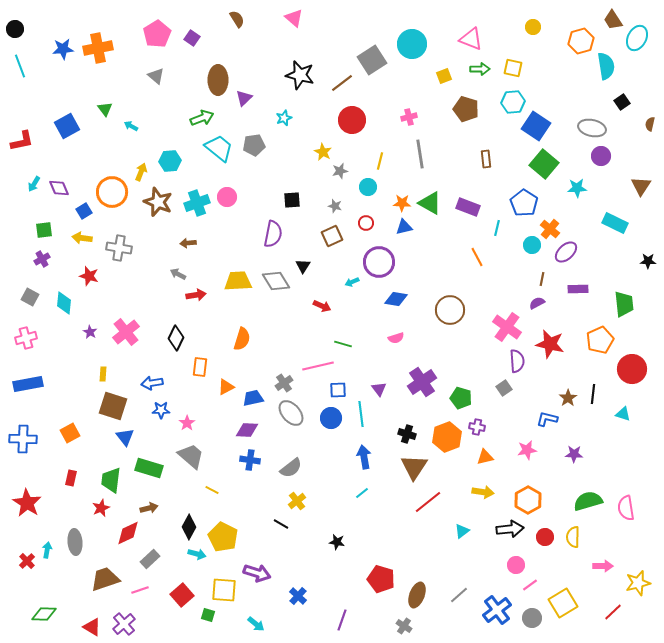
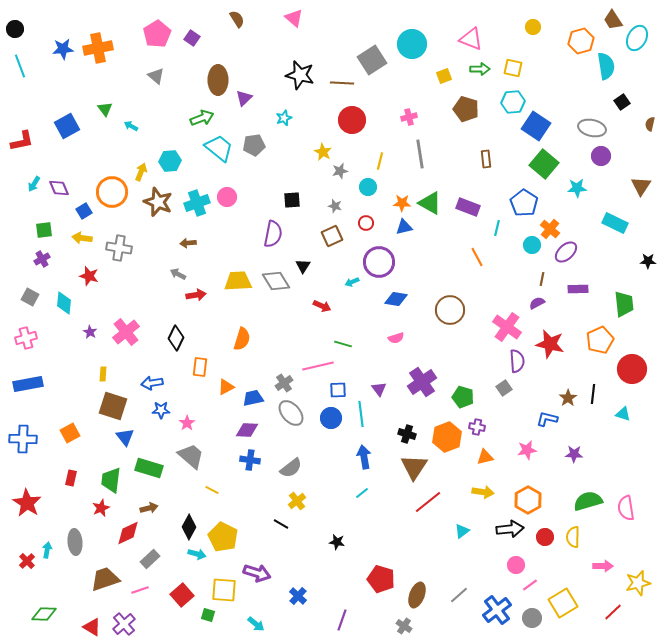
brown line at (342, 83): rotated 40 degrees clockwise
green pentagon at (461, 398): moved 2 px right, 1 px up
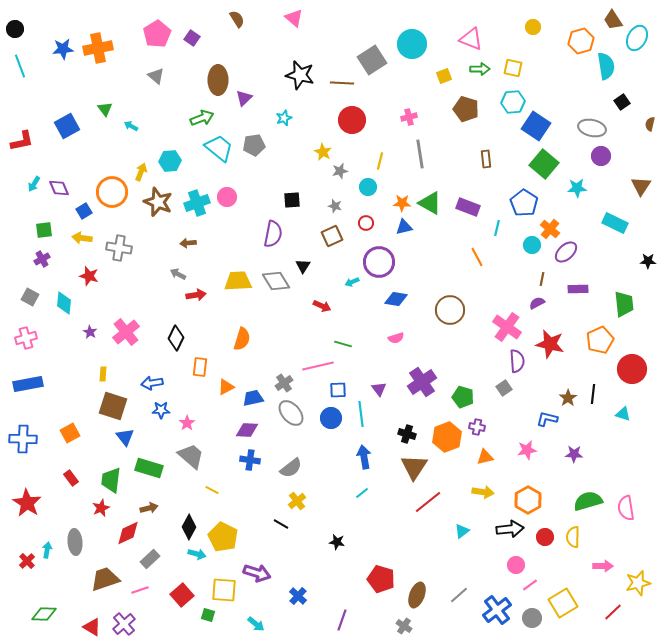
red rectangle at (71, 478): rotated 49 degrees counterclockwise
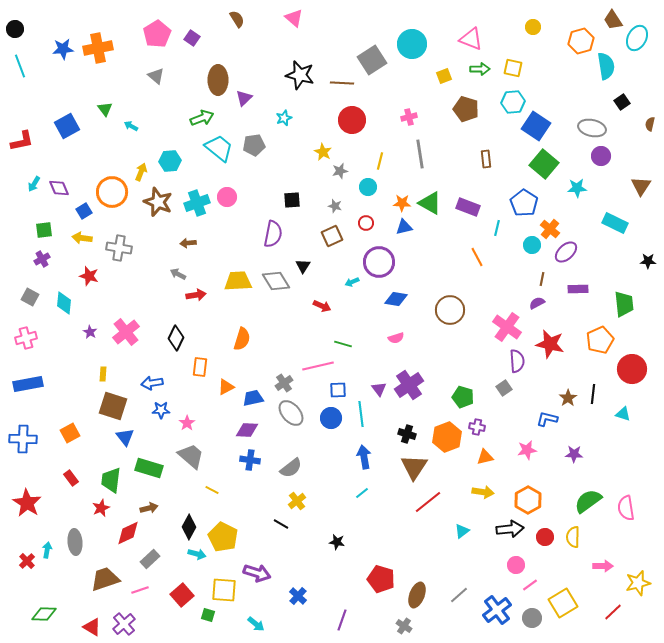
purple cross at (422, 382): moved 13 px left, 3 px down
green semicircle at (588, 501): rotated 20 degrees counterclockwise
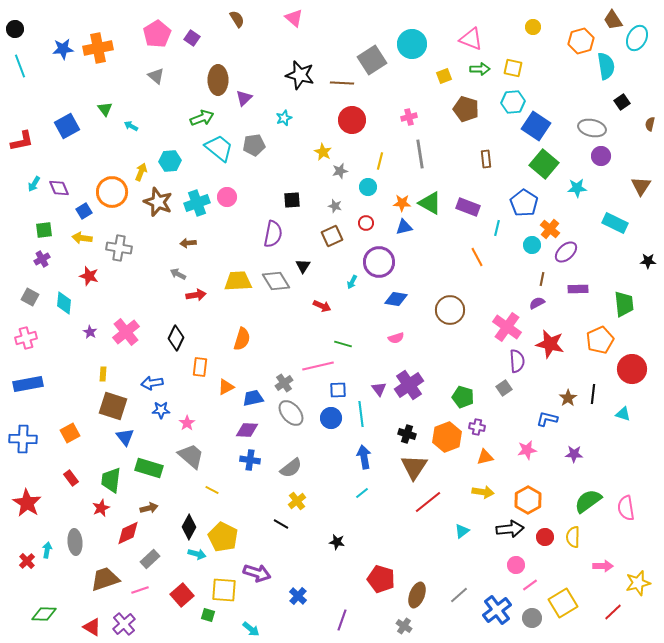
cyan arrow at (352, 282): rotated 40 degrees counterclockwise
cyan arrow at (256, 624): moved 5 px left, 5 px down
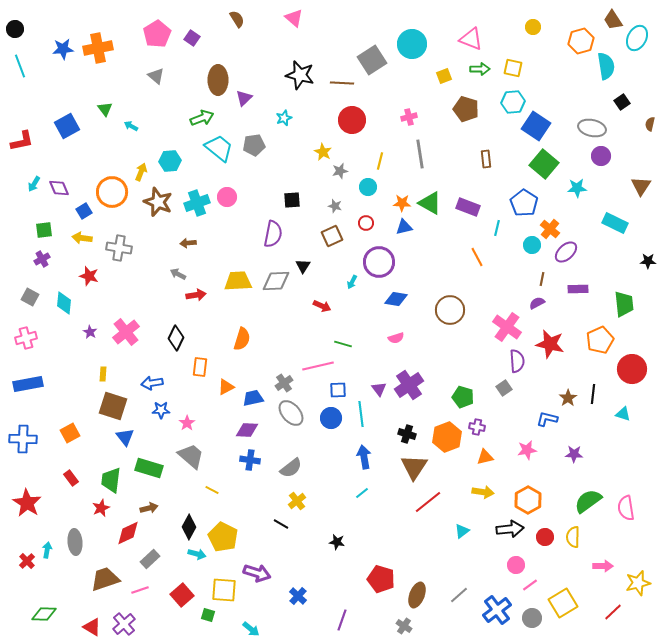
gray diamond at (276, 281): rotated 60 degrees counterclockwise
